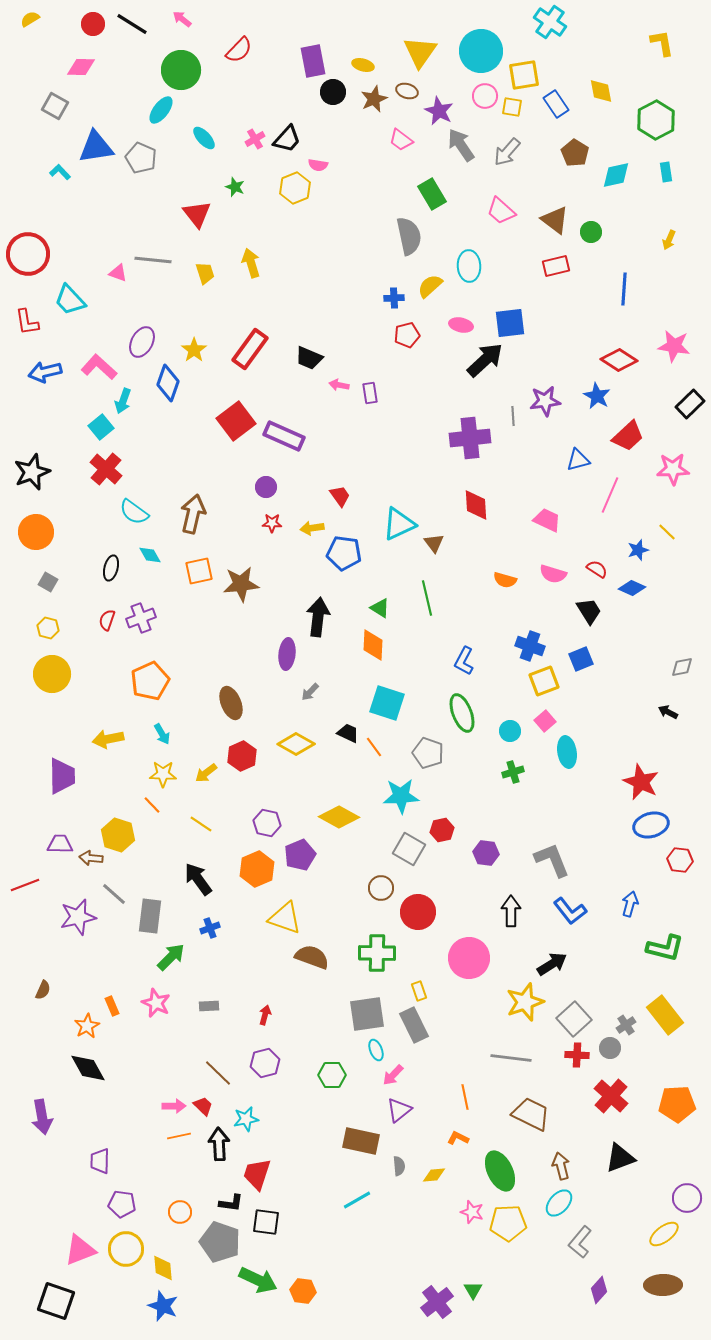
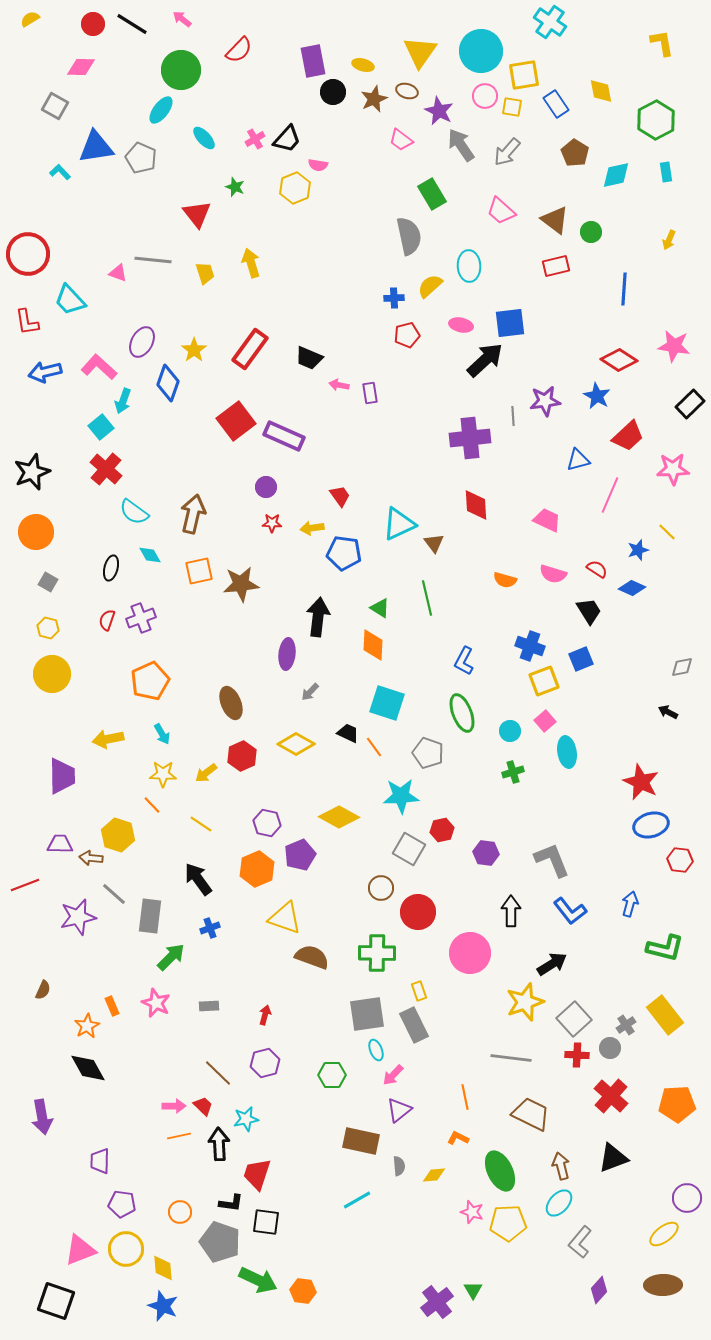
pink circle at (469, 958): moved 1 px right, 5 px up
black triangle at (620, 1158): moved 7 px left
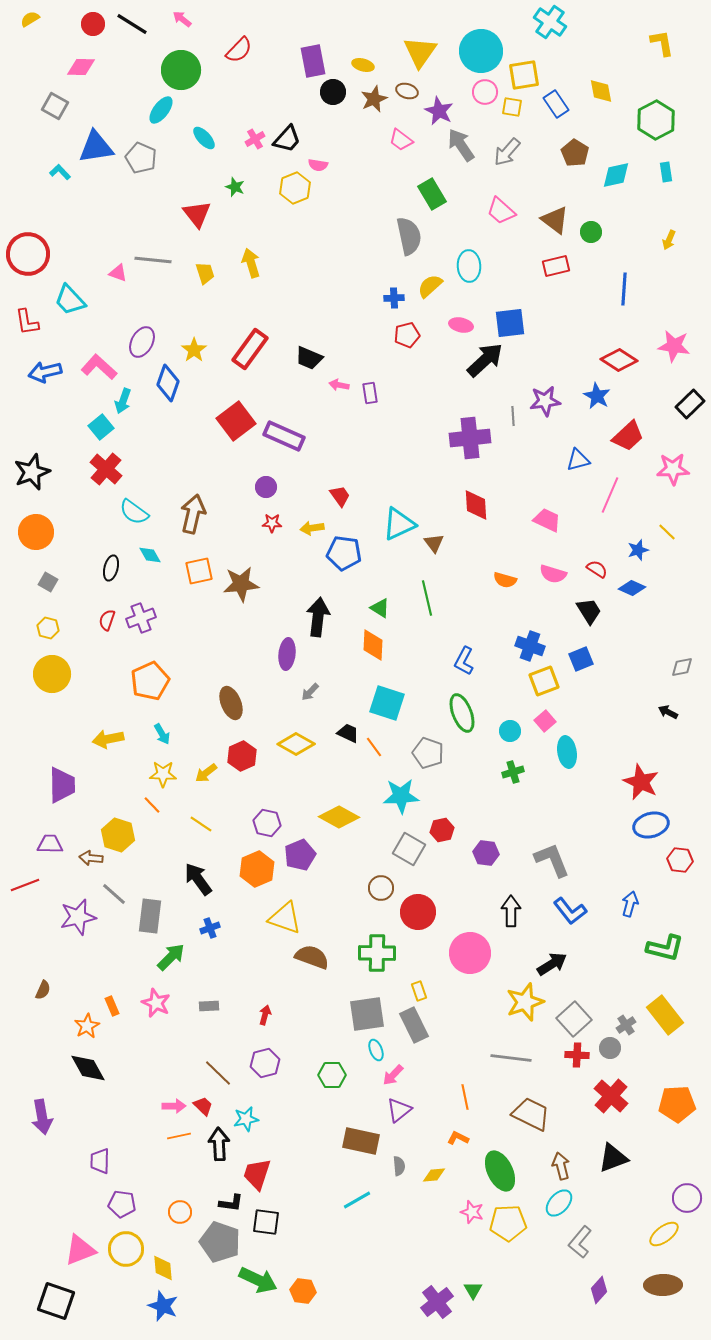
pink circle at (485, 96): moved 4 px up
purple trapezoid at (62, 776): moved 9 px down
purple trapezoid at (60, 844): moved 10 px left
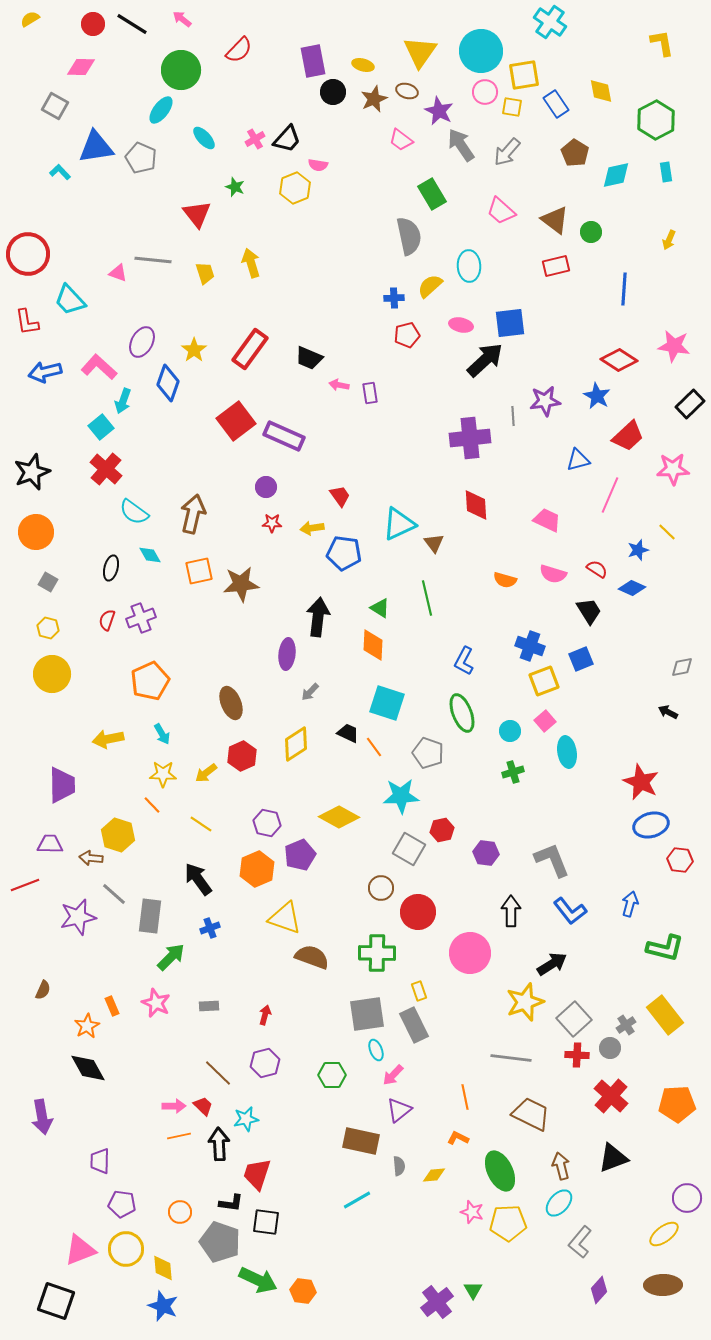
yellow diamond at (296, 744): rotated 63 degrees counterclockwise
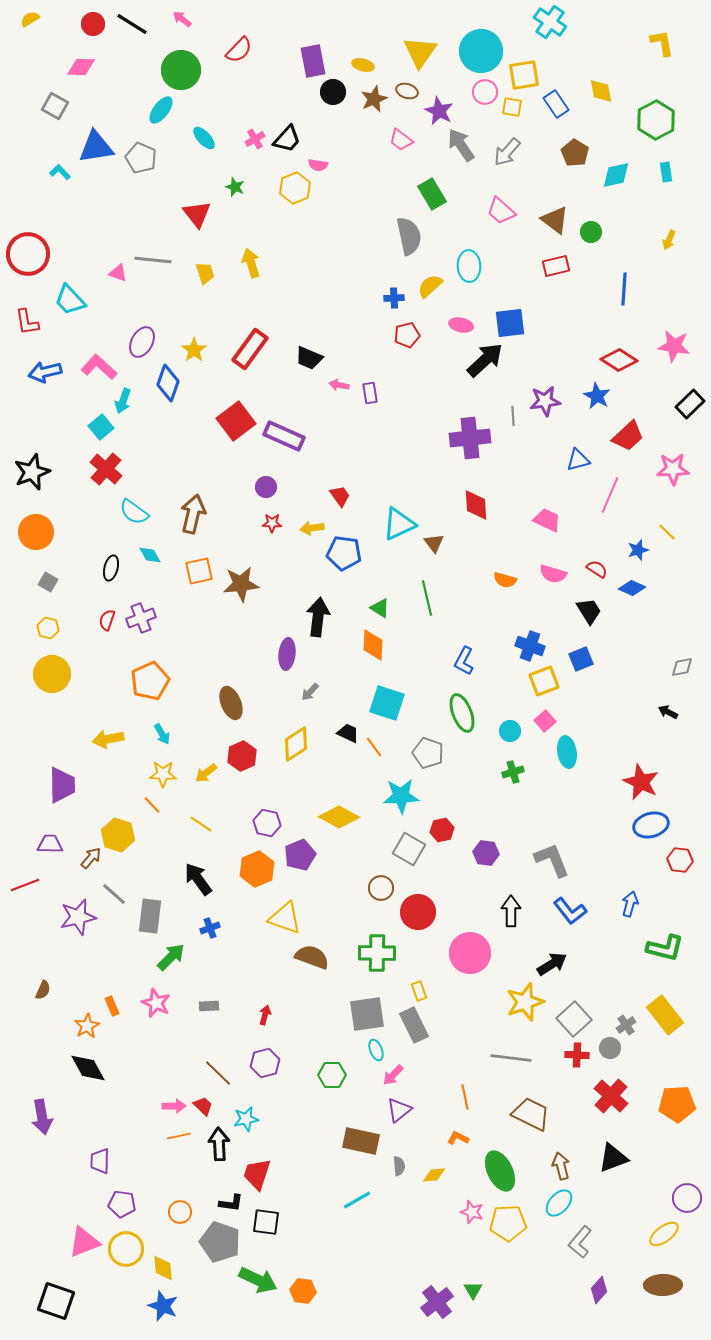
brown arrow at (91, 858): rotated 125 degrees clockwise
pink triangle at (80, 1250): moved 4 px right, 8 px up
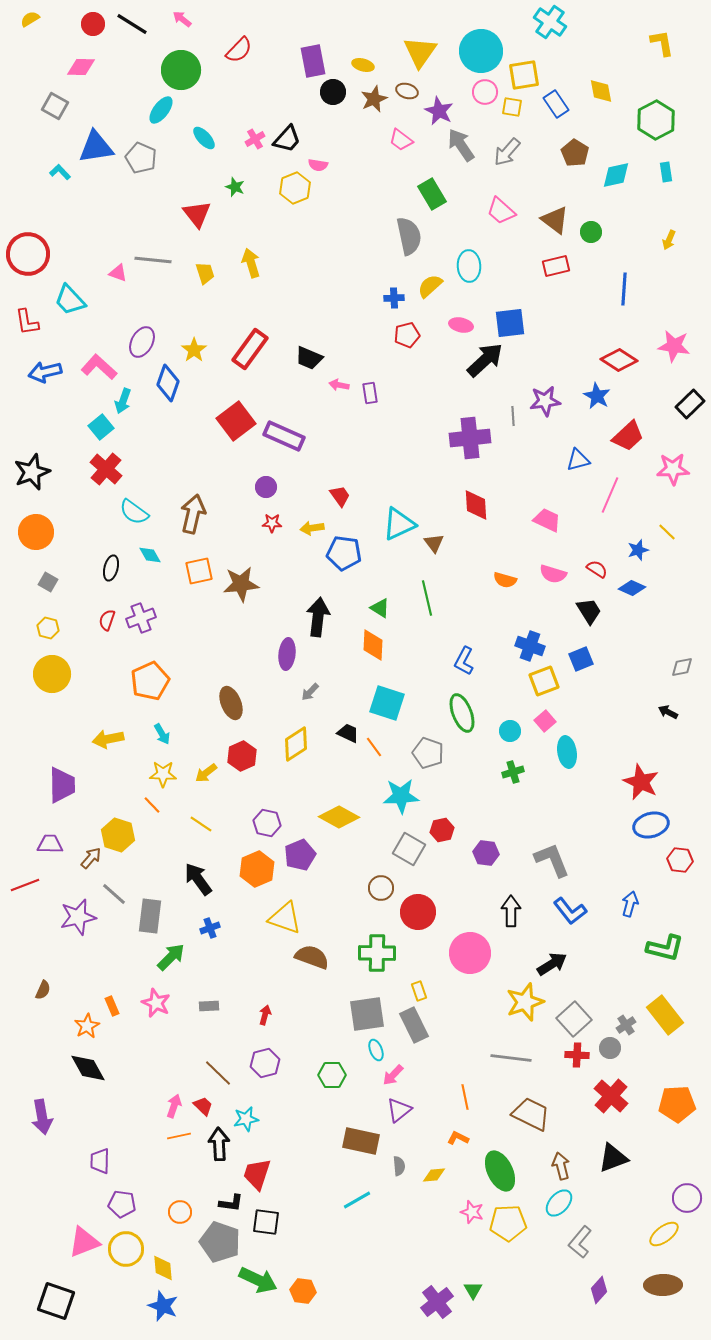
pink arrow at (174, 1106): rotated 70 degrees counterclockwise
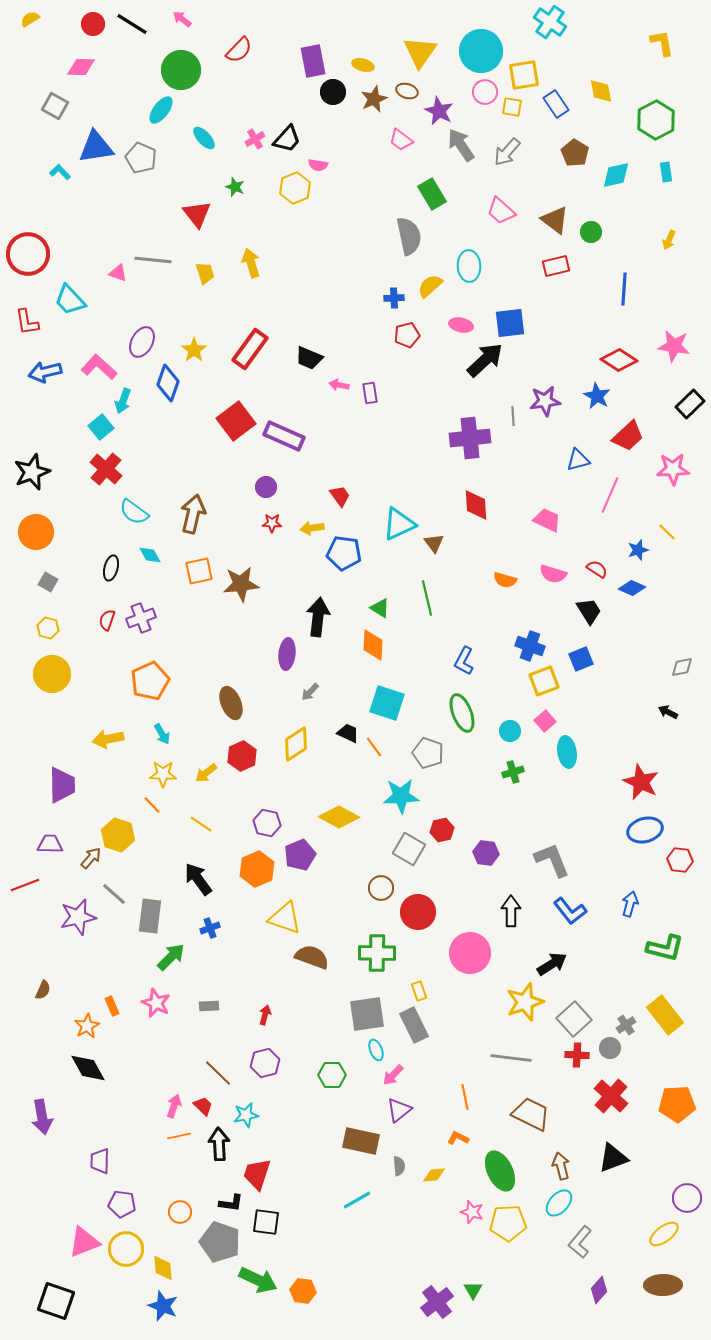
blue ellipse at (651, 825): moved 6 px left, 5 px down
cyan star at (246, 1119): moved 4 px up
